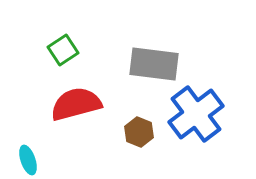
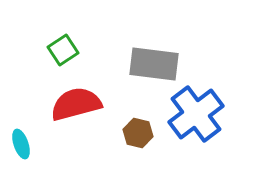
brown hexagon: moved 1 px left, 1 px down; rotated 8 degrees counterclockwise
cyan ellipse: moved 7 px left, 16 px up
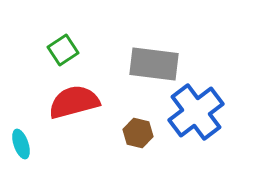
red semicircle: moved 2 px left, 2 px up
blue cross: moved 2 px up
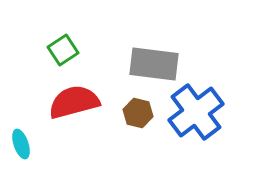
brown hexagon: moved 20 px up
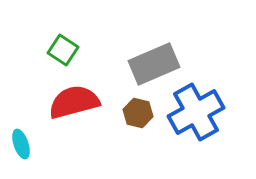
green square: rotated 24 degrees counterclockwise
gray rectangle: rotated 30 degrees counterclockwise
blue cross: rotated 8 degrees clockwise
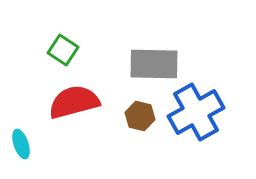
gray rectangle: rotated 24 degrees clockwise
brown hexagon: moved 2 px right, 3 px down
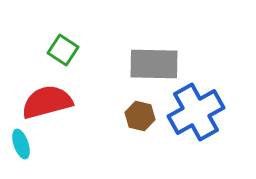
red semicircle: moved 27 px left
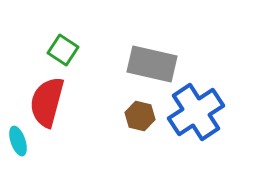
gray rectangle: moved 2 px left; rotated 12 degrees clockwise
red semicircle: rotated 60 degrees counterclockwise
blue cross: rotated 4 degrees counterclockwise
cyan ellipse: moved 3 px left, 3 px up
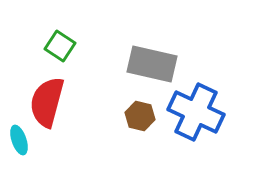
green square: moved 3 px left, 4 px up
blue cross: rotated 32 degrees counterclockwise
cyan ellipse: moved 1 px right, 1 px up
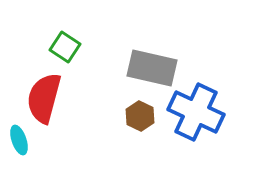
green square: moved 5 px right, 1 px down
gray rectangle: moved 4 px down
red semicircle: moved 3 px left, 4 px up
brown hexagon: rotated 12 degrees clockwise
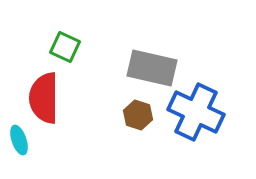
green square: rotated 8 degrees counterclockwise
red semicircle: rotated 15 degrees counterclockwise
brown hexagon: moved 2 px left, 1 px up; rotated 8 degrees counterclockwise
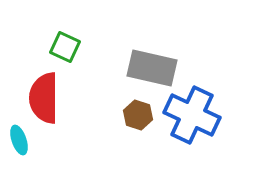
blue cross: moved 4 px left, 3 px down
